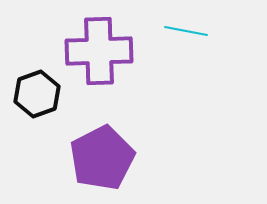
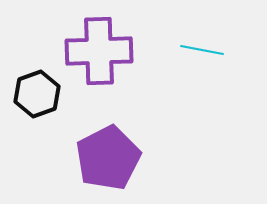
cyan line: moved 16 px right, 19 px down
purple pentagon: moved 6 px right
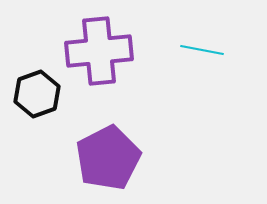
purple cross: rotated 4 degrees counterclockwise
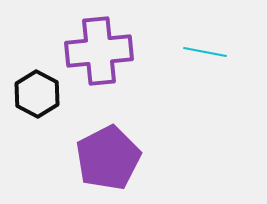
cyan line: moved 3 px right, 2 px down
black hexagon: rotated 12 degrees counterclockwise
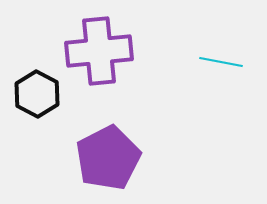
cyan line: moved 16 px right, 10 px down
